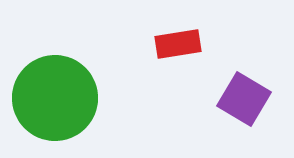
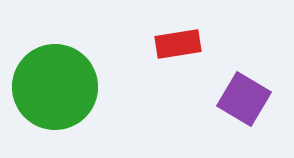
green circle: moved 11 px up
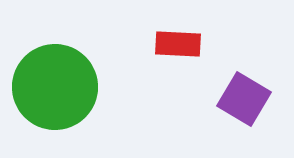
red rectangle: rotated 12 degrees clockwise
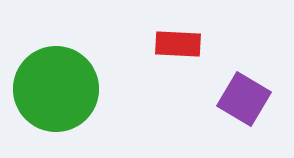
green circle: moved 1 px right, 2 px down
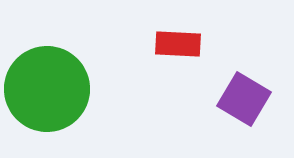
green circle: moved 9 px left
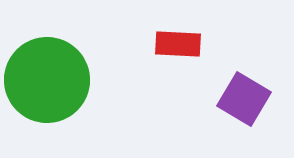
green circle: moved 9 px up
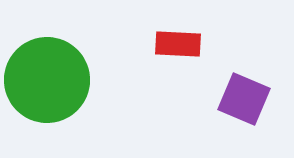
purple square: rotated 8 degrees counterclockwise
